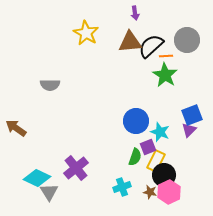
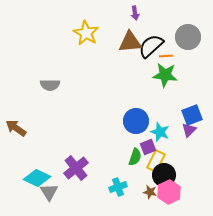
gray circle: moved 1 px right, 3 px up
green star: rotated 25 degrees counterclockwise
cyan cross: moved 4 px left
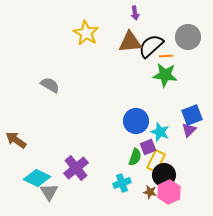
gray semicircle: rotated 150 degrees counterclockwise
brown arrow: moved 12 px down
cyan cross: moved 4 px right, 4 px up
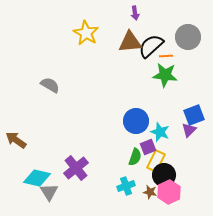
blue square: moved 2 px right
cyan diamond: rotated 12 degrees counterclockwise
cyan cross: moved 4 px right, 3 px down
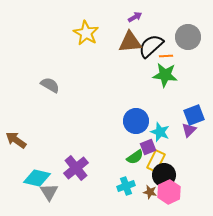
purple arrow: moved 4 px down; rotated 112 degrees counterclockwise
green semicircle: rotated 36 degrees clockwise
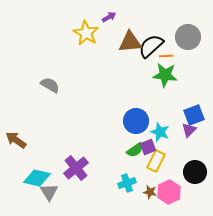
purple arrow: moved 26 px left
green semicircle: moved 7 px up
black circle: moved 31 px right, 3 px up
cyan cross: moved 1 px right, 3 px up
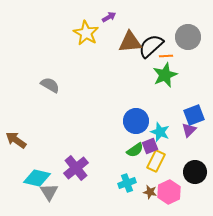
green star: rotated 30 degrees counterclockwise
purple square: moved 2 px right, 1 px up
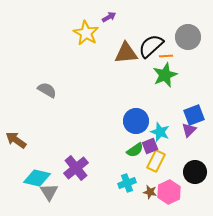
brown triangle: moved 4 px left, 11 px down
gray semicircle: moved 3 px left, 5 px down
